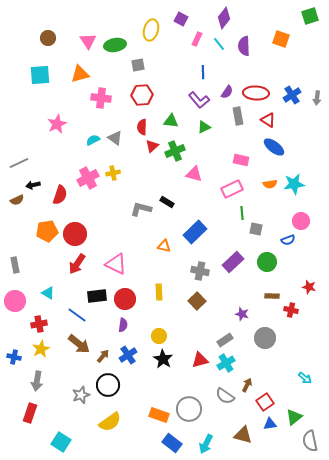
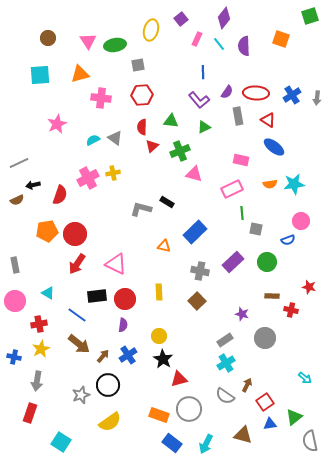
purple square at (181, 19): rotated 24 degrees clockwise
green cross at (175, 151): moved 5 px right
red triangle at (200, 360): moved 21 px left, 19 px down
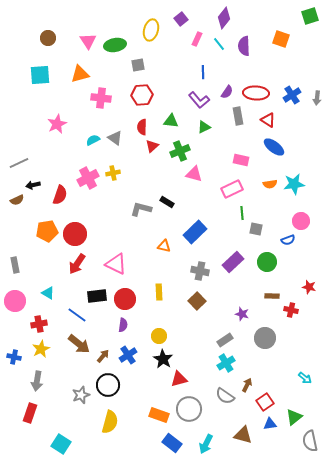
yellow semicircle at (110, 422): rotated 40 degrees counterclockwise
cyan square at (61, 442): moved 2 px down
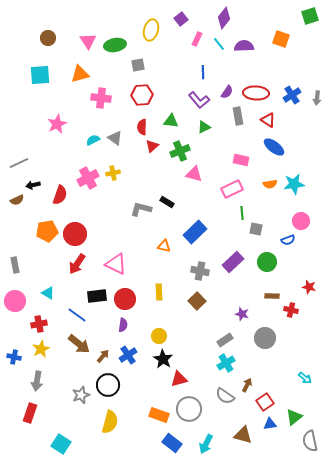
purple semicircle at (244, 46): rotated 90 degrees clockwise
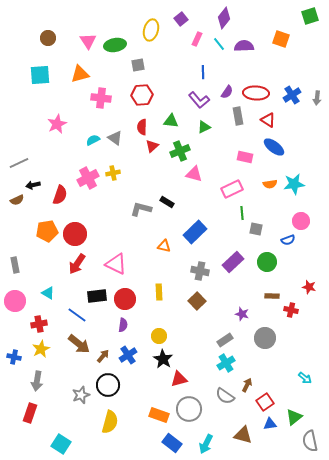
pink rectangle at (241, 160): moved 4 px right, 3 px up
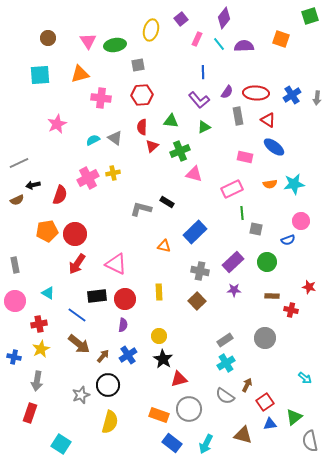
purple star at (242, 314): moved 8 px left, 24 px up; rotated 16 degrees counterclockwise
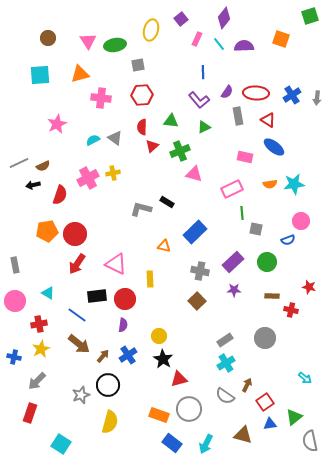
brown semicircle at (17, 200): moved 26 px right, 34 px up
yellow rectangle at (159, 292): moved 9 px left, 13 px up
gray arrow at (37, 381): rotated 36 degrees clockwise
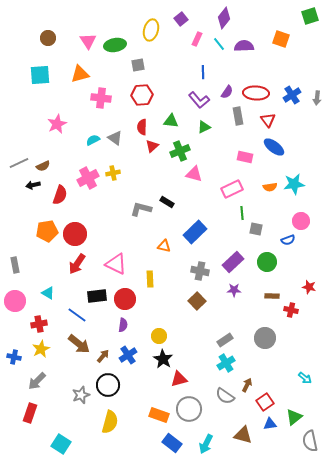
red triangle at (268, 120): rotated 21 degrees clockwise
orange semicircle at (270, 184): moved 3 px down
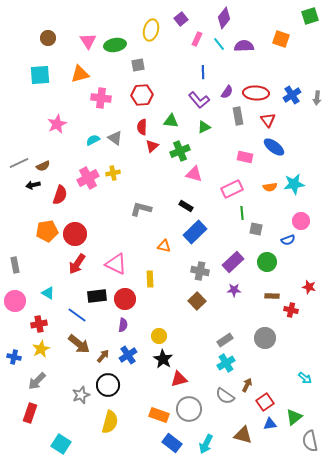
black rectangle at (167, 202): moved 19 px right, 4 px down
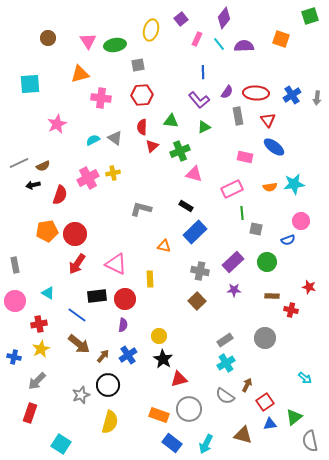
cyan square at (40, 75): moved 10 px left, 9 px down
